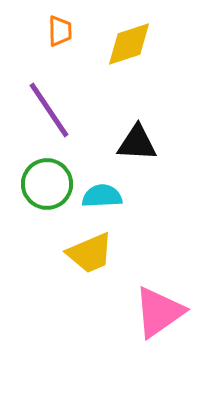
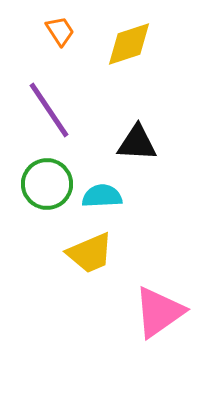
orange trapezoid: rotated 32 degrees counterclockwise
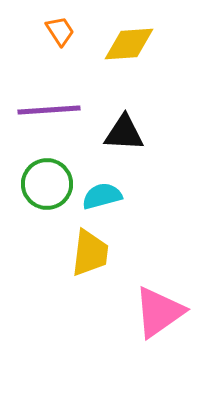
yellow diamond: rotated 14 degrees clockwise
purple line: rotated 60 degrees counterclockwise
black triangle: moved 13 px left, 10 px up
cyan semicircle: rotated 12 degrees counterclockwise
yellow trapezoid: rotated 60 degrees counterclockwise
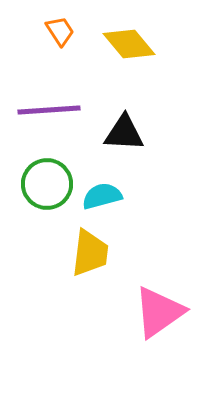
yellow diamond: rotated 54 degrees clockwise
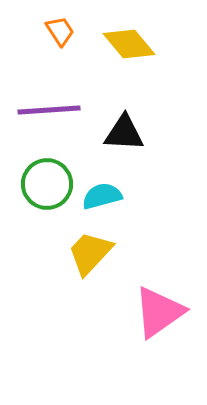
yellow trapezoid: rotated 144 degrees counterclockwise
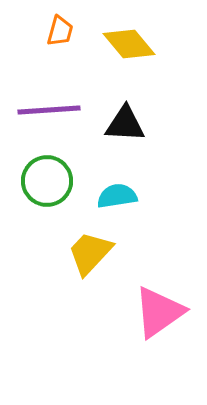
orange trapezoid: rotated 48 degrees clockwise
black triangle: moved 1 px right, 9 px up
green circle: moved 3 px up
cyan semicircle: moved 15 px right; rotated 6 degrees clockwise
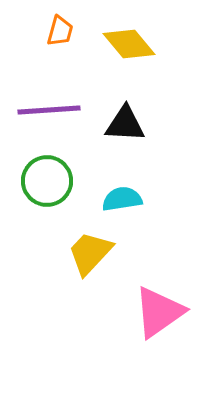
cyan semicircle: moved 5 px right, 3 px down
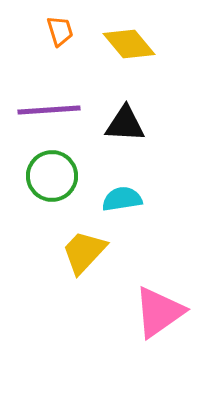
orange trapezoid: rotated 32 degrees counterclockwise
green circle: moved 5 px right, 5 px up
yellow trapezoid: moved 6 px left, 1 px up
